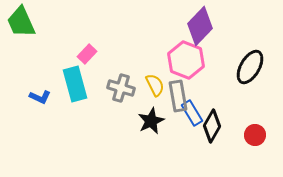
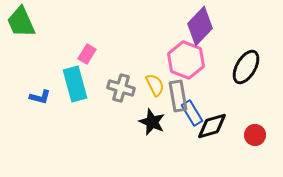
pink rectangle: rotated 12 degrees counterclockwise
black ellipse: moved 4 px left
blue L-shape: rotated 10 degrees counterclockwise
black star: moved 1 px right, 1 px down; rotated 24 degrees counterclockwise
black diamond: rotated 44 degrees clockwise
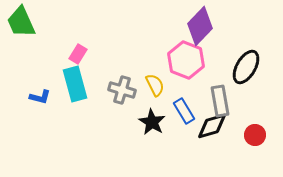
pink rectangle: moved 9 px left
gray cross: moved 1 px right, 2 px down
gray rectangle: moved 42 px right, 5 px down
blue rectangle: moved 8 px left, 2 px up
black star: rotated 8 degrees clockwise
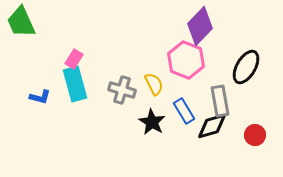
pink rectangle: moved 4 px left, 5 px down
yellow semicircle: moved 1 px left, 1 px up
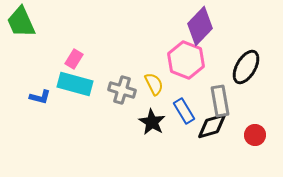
cyan rectangle: rotated 60 degrees counterclockwise
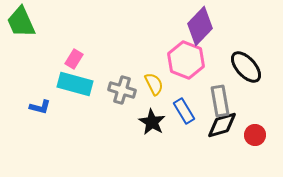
black ellipse: rotated 72 degrees counterclockwise
blue L-shape: moved 10 px down
black diamond: moved 10 px right, 1 px up
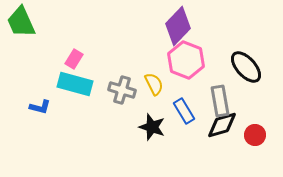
purple diamond: moved 22 px left
black star: moved 5 px down; rotated 12 degrees counterclockwise
